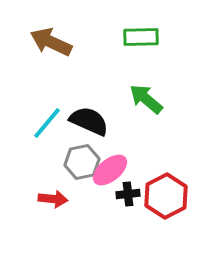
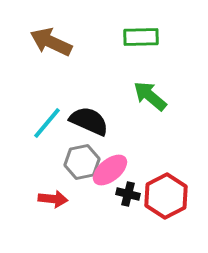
green arrow: moved 4 px right, 3 px up
black cross: rotated 20 degrees clockwise
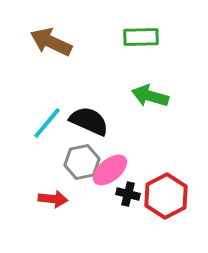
green arrow: rotated 24 degrees counterclockwise
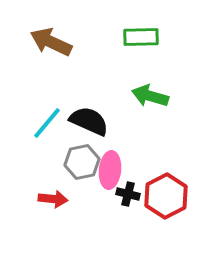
pink ellipse: rotated 45 degrees counterclockwise
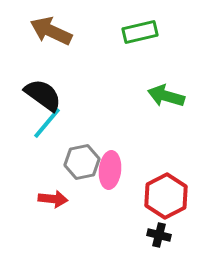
green rectangle: moved 1 px left, 5 px up; rotated 12 degrees counterclockwise
brown arrow: moved 11 px up
green arrow: moved 16 px right
black semicircle: moved 46 px left, 26 px up; rotated 12 degrees clockwise
black cross: moved 31 px right, 41 px down
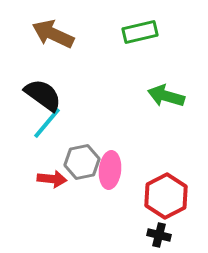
brown arrow: moved 2 px right, 3 px down
red arrow: moved 1 px left, 20 px up
